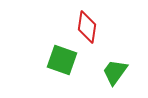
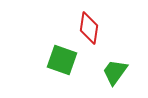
red diamond: moved 2 px right, 1 px down
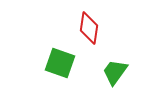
green square: moved 2 px left, 3 px down
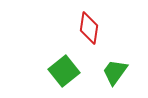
green square: moved 4 px right, 8 px down; rotated 32 degrees clockwise
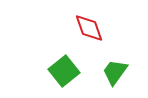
red diamond: rotated 28 degrees counterclockwise
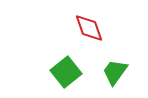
green square: moved 2 px right, 1 px down
